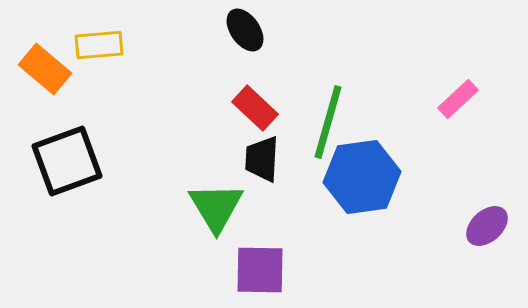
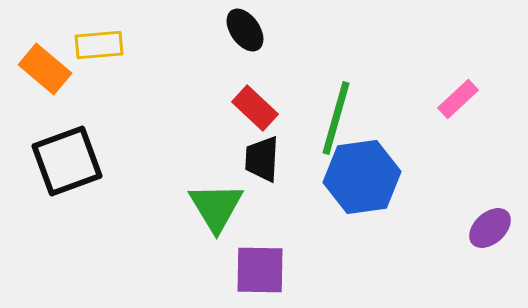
green line: moved 8 px right, 4 px up
purple ellipse: moved 3 px right, 2 px down
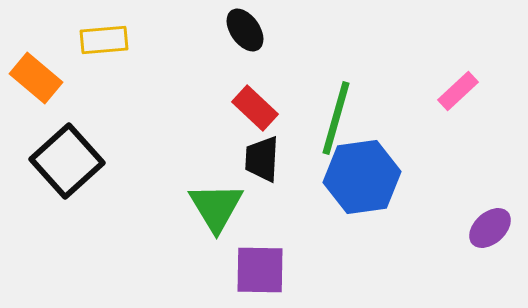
yellow rectangle: moved 5 px right, 5 px up
orange rectangle: moved 9 px left, 9 px down
pink rectangle: moved 8 px up
black square: rotated 22 degrees counterclockwise
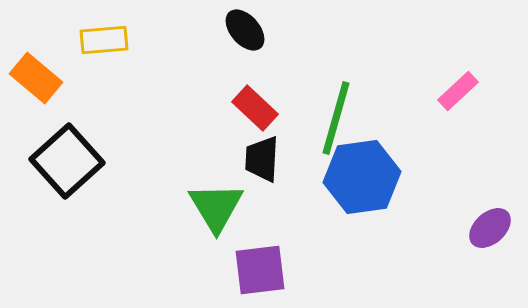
black ellipse: rotated 6 degrees counterclockwise
purple square: rotated 8 degrees counterclockwise
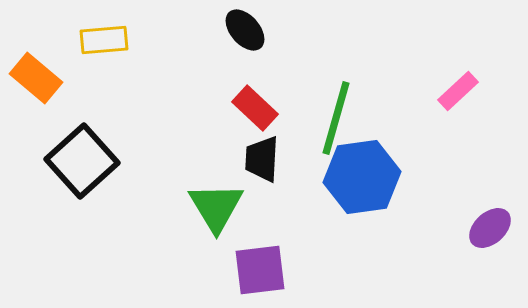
black square: moved 15 px right
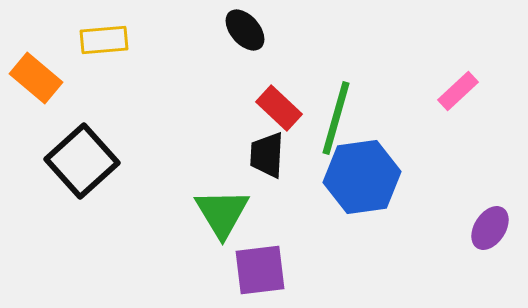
red rectangle: moved 24 px right
black trapezoid: moved 5 px right, 4 px up
green triangle: moved 6 px right, 6 px down
purple ellipse: rotated 15 degrees counterclockwise
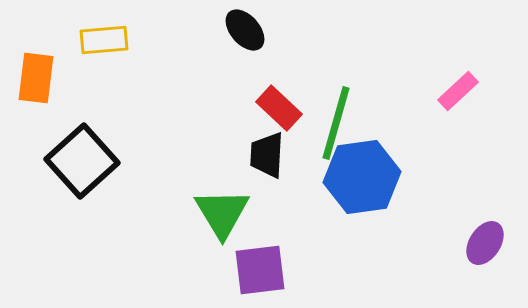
orange rectangle: rotated 57 degrees clockwise
green line: moved 5 px down
purple ellipse: moved 5 px left, 15 px down
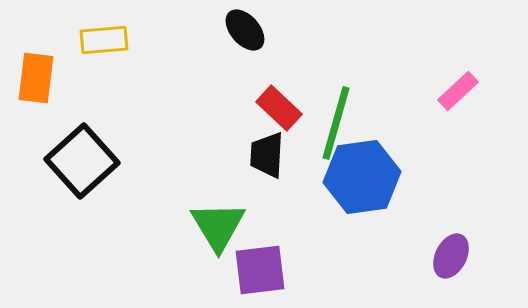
green triangle: moved 4 px left, 13 px down
purple ellipse: moved 34 px left, 13 px down; rotated 6 degrees counterclockwise
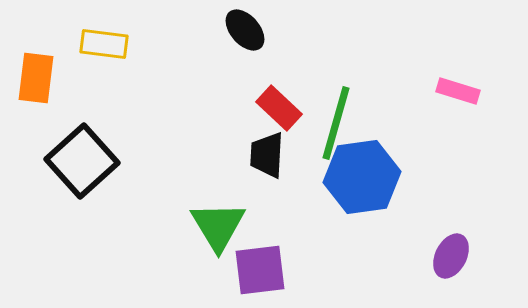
yellow rectangle: moved 4 px down; rotated 12 degrees clockwise
pink rectangle: rotated 60 degrees clockwise
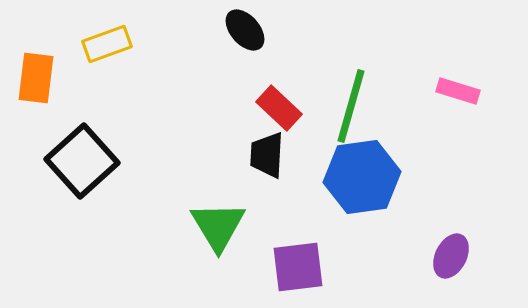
yellow rectangle: moved 3 px right; rotated 27 degrees counterclockwise
green line: moved 15 px right, 17 px up
purple square: moved 38 px right, 3 px up
